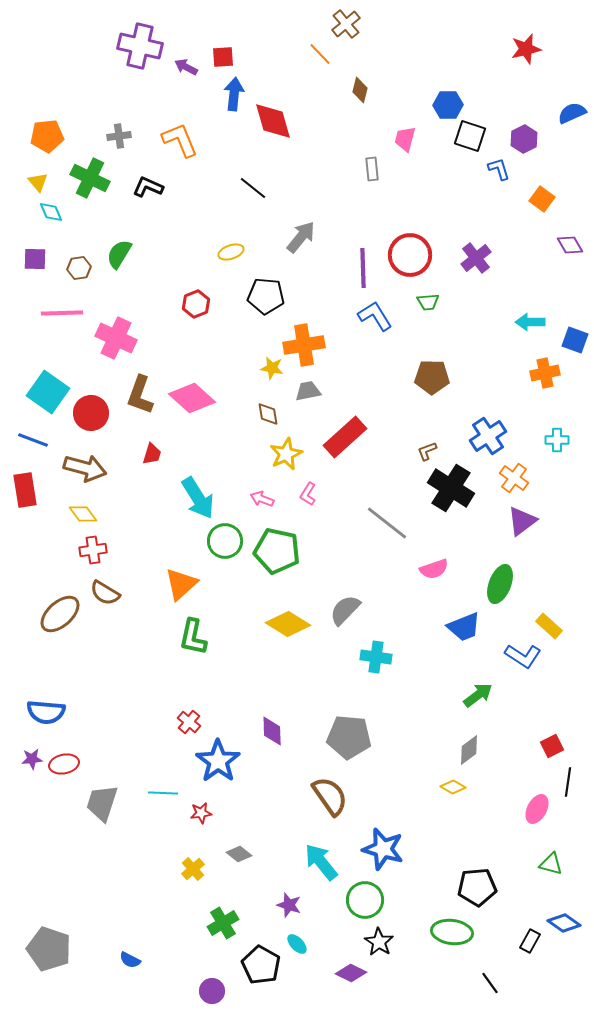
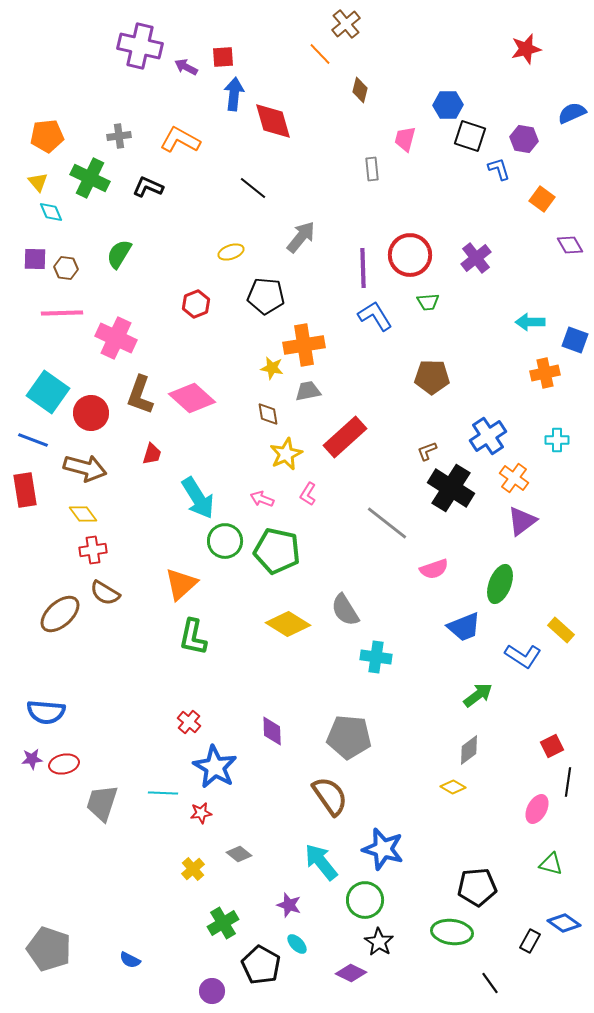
purple hexagon at (524, 139): rotated 24 degrees counterclockwise
orange L-shape at (180, 140): rotated 39 degrees counterclockwise
brown hexagon at (79, 268): moved 13 px left; rotated 15 degrees clockwise
gray semicircle at (345, 610): rotated 76 degrees counterclockwise
yellow rectangle at (549, 626): moved 12 px right, 4 px down
blue star at (218, 761): moved 3 px left, 6 px down; rotated 6 degrees counterclockwise
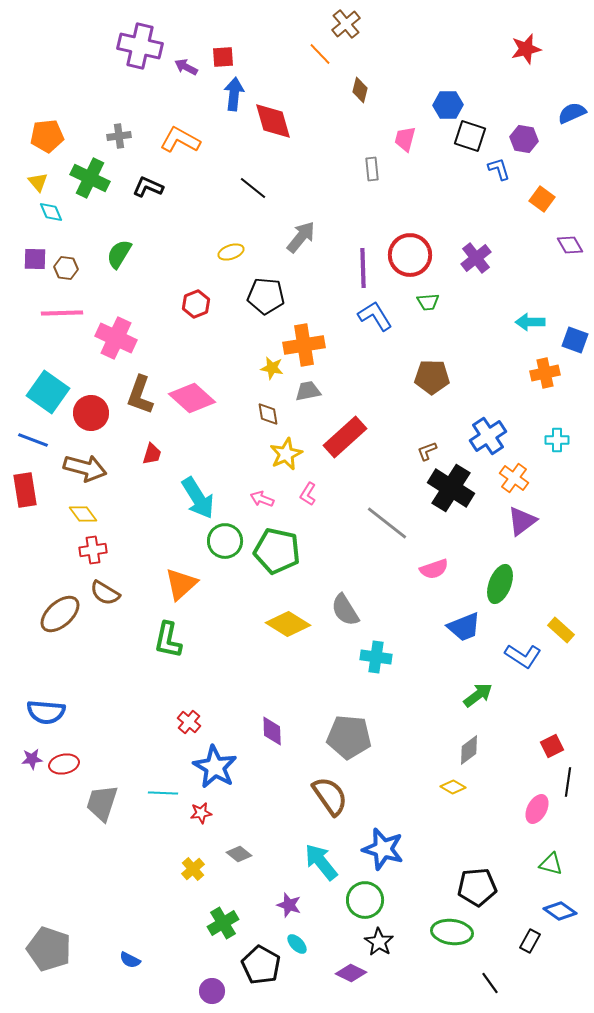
green L-shape at (193, 637): moved 25 px left, 3 px down
blue diamond at (564, 923): moved 4 px left, 12 px up
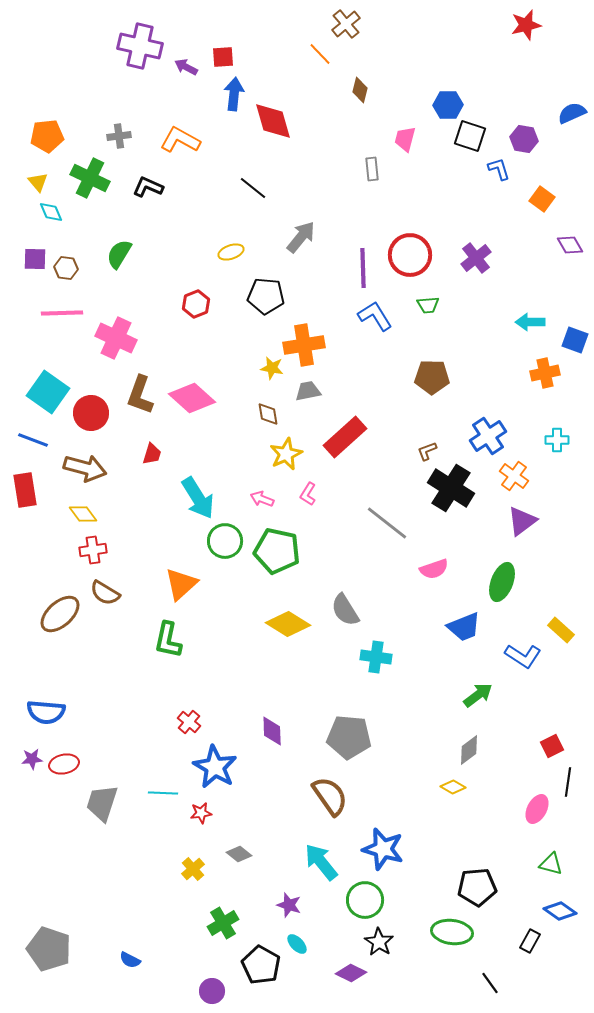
red star at (526, 49): moved 24 px up
green trapezoid at (428, 302): moved 3 px down
orange cross at (514, 478): moved 2 px up
green ellipse at (500, 584): moved 2 px right, 2 px up
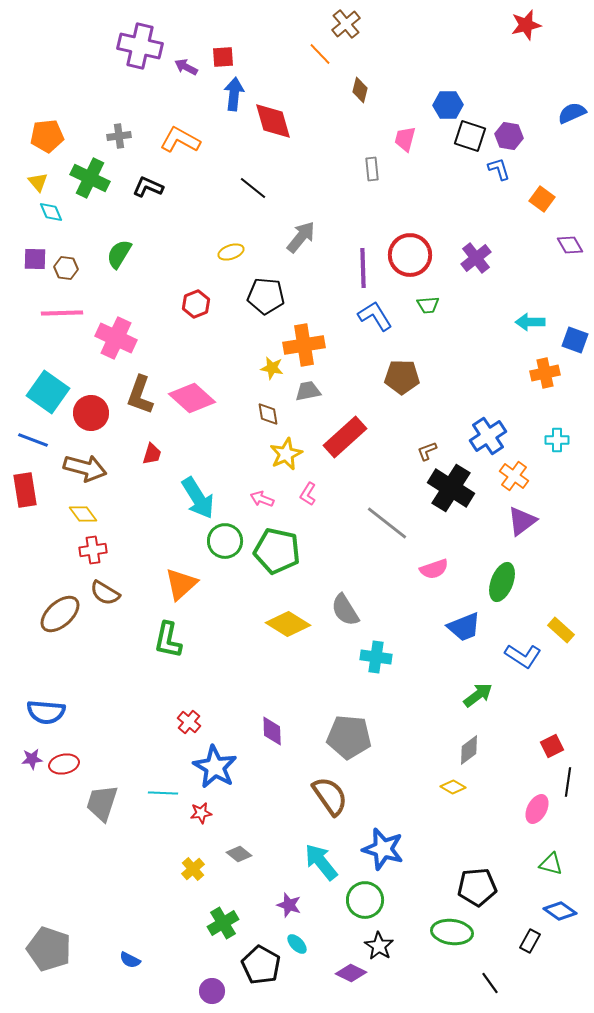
purple hexagon at (524, 139): moved 15 px left, 3 px up
brown pentagon at (432, 377): moved 30 px left
black star at (379, 942): moved 4 px down
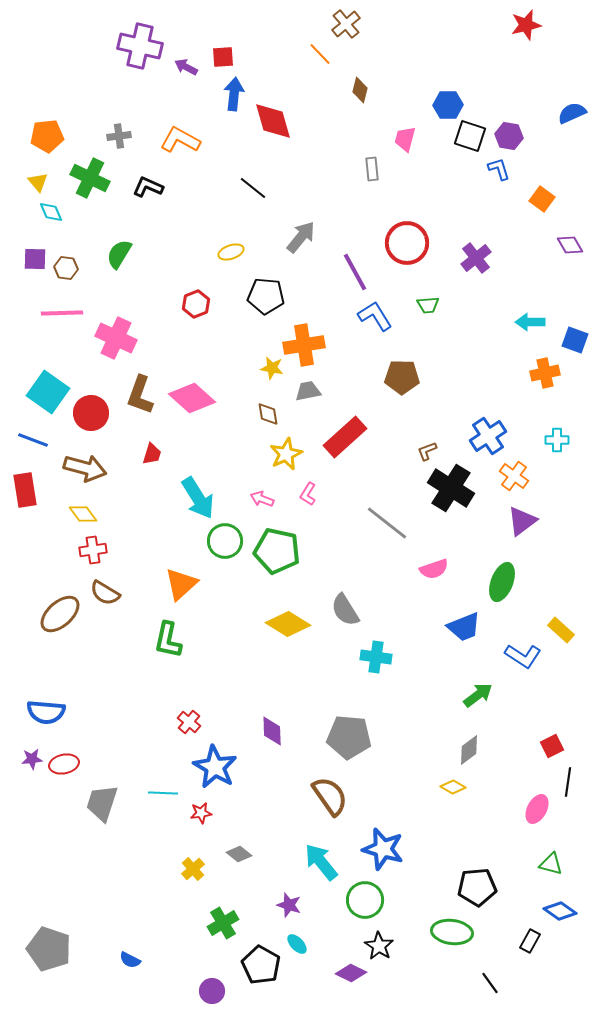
red circle at (410, 255): moved 3 px left, 12 px up
purple line at (363, 268): moved 8 px left, 4 px down; rotated 27 degrees counterclockwise
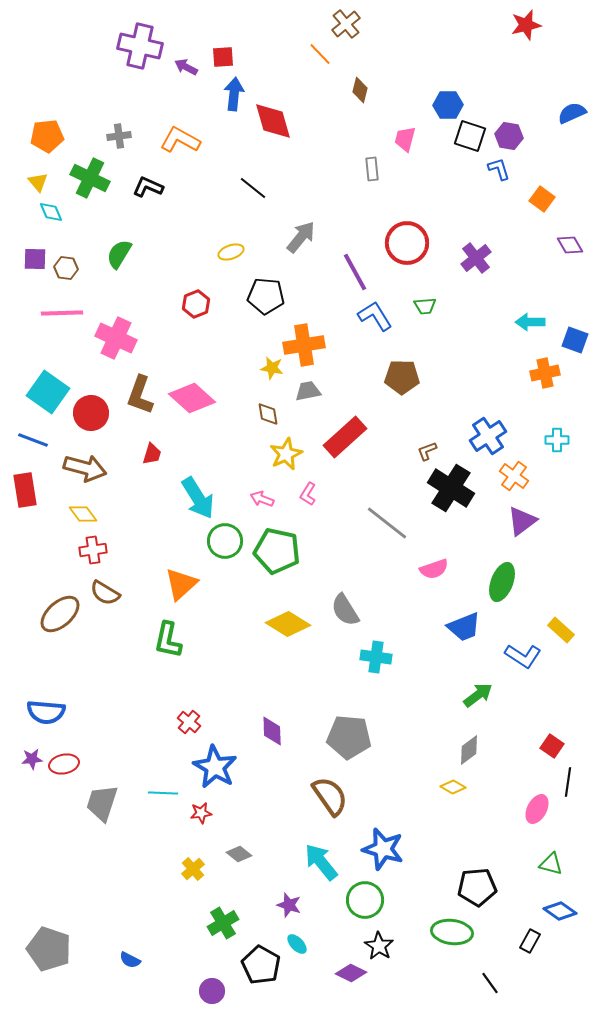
green trapezoid at (428, 305): moved 3 px left, 1 px down
red square at (552, 746): rotated 30 degrees counterclockwise
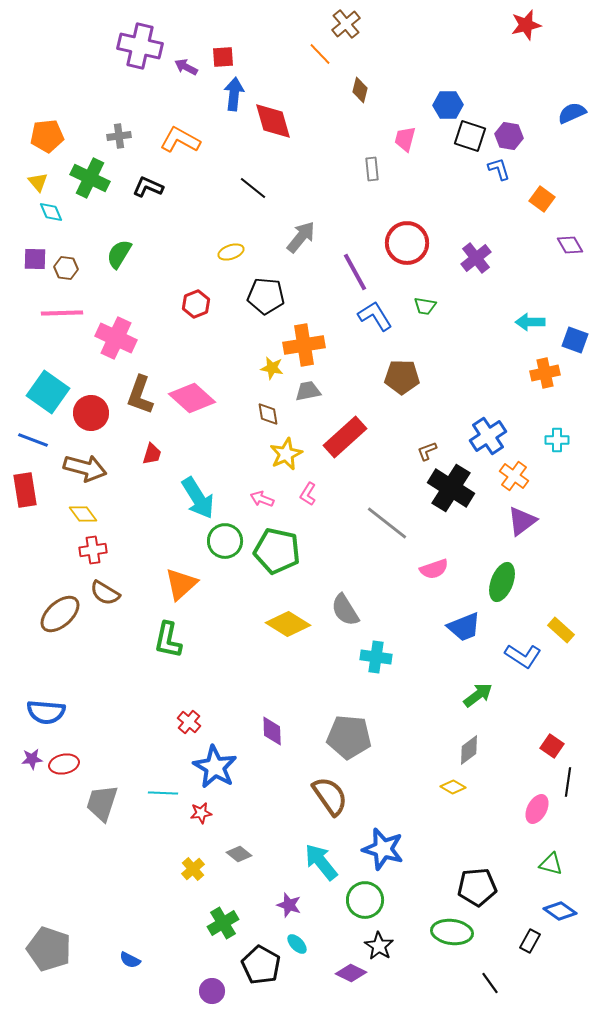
green trapezoid at (425, 306): rotated 15 degrees clockwise
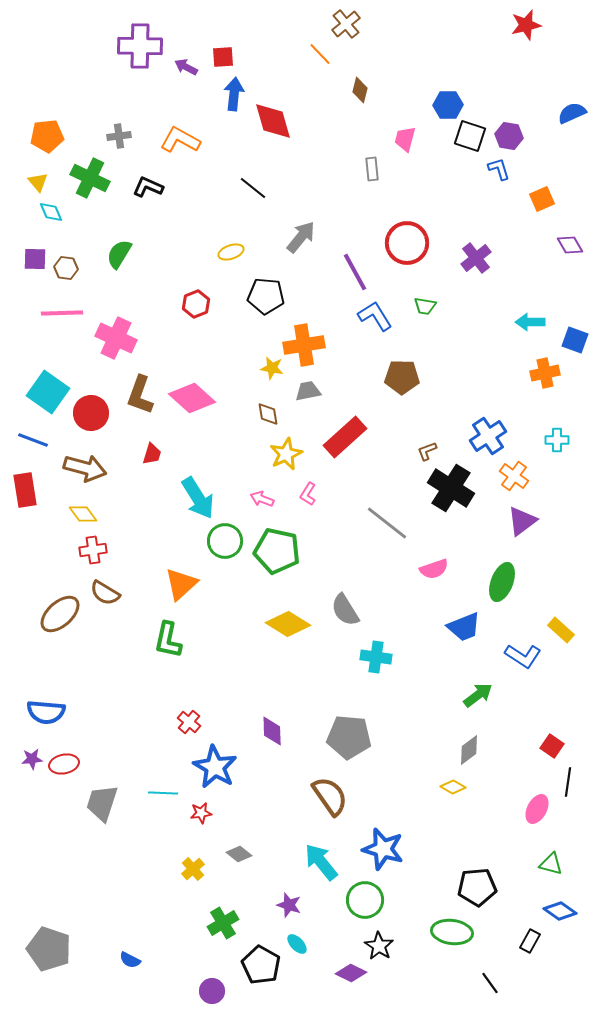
purple cross at (140, 46): rotated 12 degrees counterclockwise
orange square at (542, 199): rotated 30 degrees clockwise
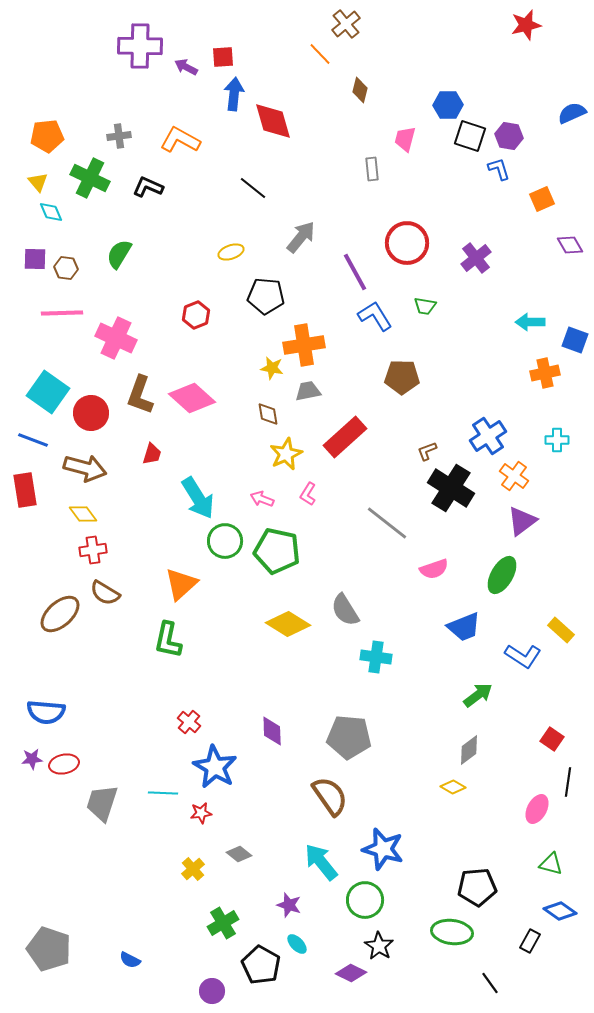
red hexagon at (196, 304): moved 11 px down
green ellipse at (502, 582): moved 7 px up; rotated 9 degrees clockwise
red square at (552, 746): moved 7 px up
